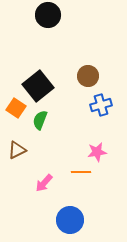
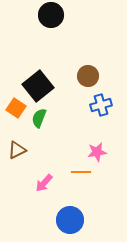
black circle: moved 3 px right
green semicircle: moved 1 px left, 2 px up
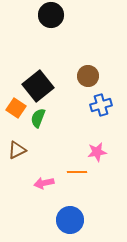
green semicircle: moved 1 px left
orange line: moved 4 px left
pink arrow: rotated 36 degrees clockwise
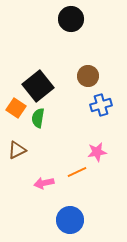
black circle: moved 20 px right, 4 px down
green semicircle: rotated 12 degrees counterclockwise
orange line: rotated 24 degrees counterclockwise
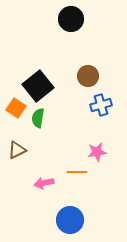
orange line: rotated 24 degrees clockwise
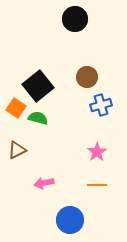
black circle: moved 4 px right
brown circle: moved 1 px left, 1 px down
green semicircle: rotated 96 degrees clockwise
pink star: rotated 24 degrees counterclockwise
orange line: moved 20 px right, 13 px down
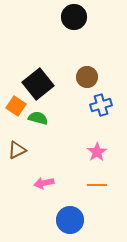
black circle: moved 1 px left, 2 px up
black square: moved 2 px up
orange square: moved 2 px up
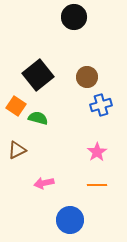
black square: moved 9 px up
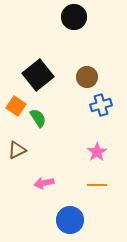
green semicircle: rotated 42 degrees clockwise
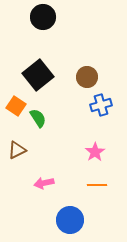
black circle: moved 31 px left
pink star: moved 2 px left
